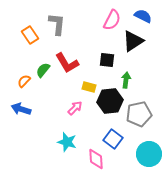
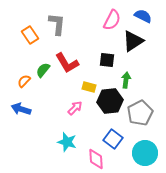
gray pentagon: moved 1 px right, 1 px up; rotated 15 degrees counterclockwise
cyan circle: moved 4 px left, 1 px up
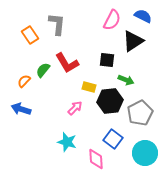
green arrow: rotated 105 degrees clockwise
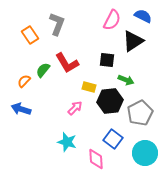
gray L-shape: rotated 15 degrees clockwise
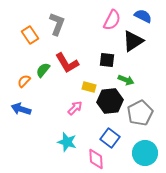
blue square: moved 3 px left, 1 px up
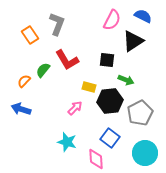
red L-shape: moved 3 px up
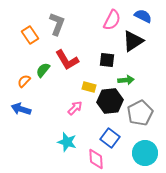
green arrow: rotated 28 degrees counterclockwise
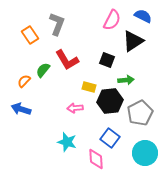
black square: rotated 14 degrees clockwise
pink arrow: rotated 140 degrees counterclockwise
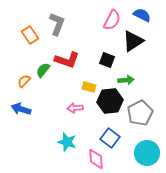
blue semicircle: moved 1 px left, 1 px up
red L-shape: rotated 40 degrees counterclockwise
cyan circle: moved 2 px right
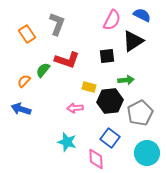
orange rectangle: moved 3 px left, 1 px up
black square: moved 4 px up; rotated 28 degrees counterclockwise
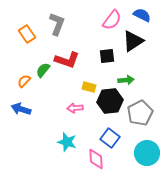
pink semicircle: rotated 10 degrees clockwise
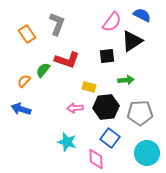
pink semicircle: moved 2 px down
black triangle: moved 1 px left
black hexagon: moved 4 px left, 6 px down
gray pentagon: rotated 25 degrees clockwise
